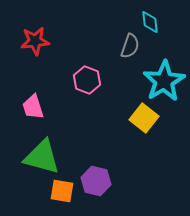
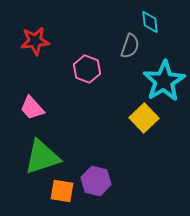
pink hexagon: moved 11 px up
pink trapezoid: moved 1 px left, 1 px down; rotated 24 degrees counterclockwise
yellow square: rotated 8 degrees clockwise
green triangle: rotated 33 degrees counterclockwise
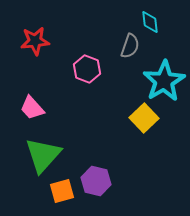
green triangle: moved 1 px right, 2 px up; rotated 30 degrees counterclockwise
orange square: rotated 25 degrees counterclockwise
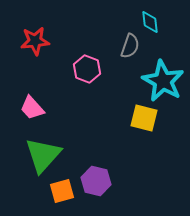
cyan star: moved 1 px left; rotated 12 degrees counterclockwise
yellow square: rotated 32 degrees counterclockwise
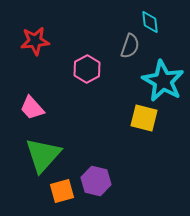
pink hexagon: rotated 12 degrees clockwise
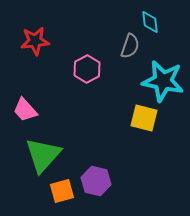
cyan star: rotated 18 degrees counterclockwise
pink trapezoid: moved 7 px left, 2 px down
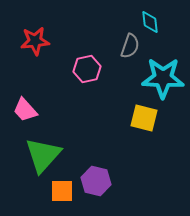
pink hexagon: rotated 16 degrees clockwise
cyan star: moved 3 px up; rotated 9 degrees counterclockwise
orange square: rotated 15 degrees clockwise
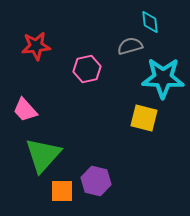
red star: moved 1 px right, 5 px down
gray semicircle: rotated 125 degrees counterclockwise
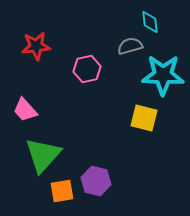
cyan star: moved 3 px up
orange square: rotated 10 degrees counterclockwise
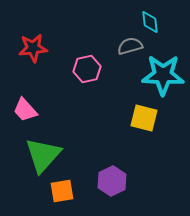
red star: moved 3 px left, 2 px down
purple hexagon: moved 16 px right; rotated 20 degrees clockwise
